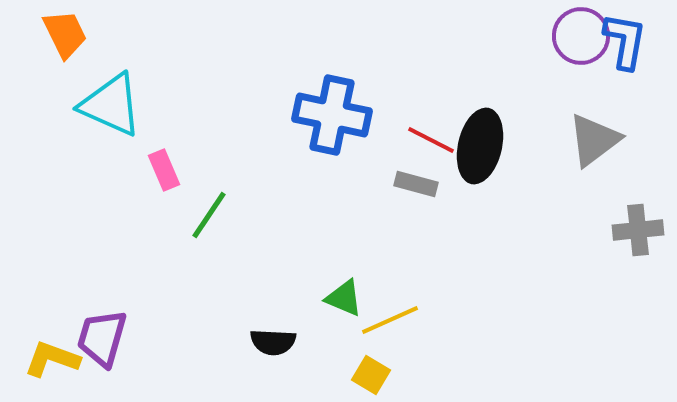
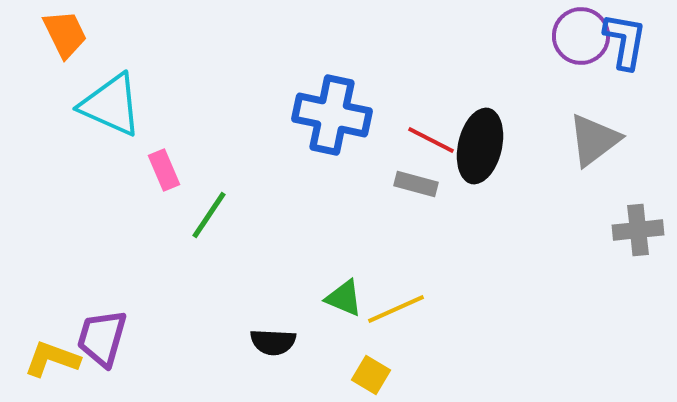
yellow line: moved 6 px right, 11 px up
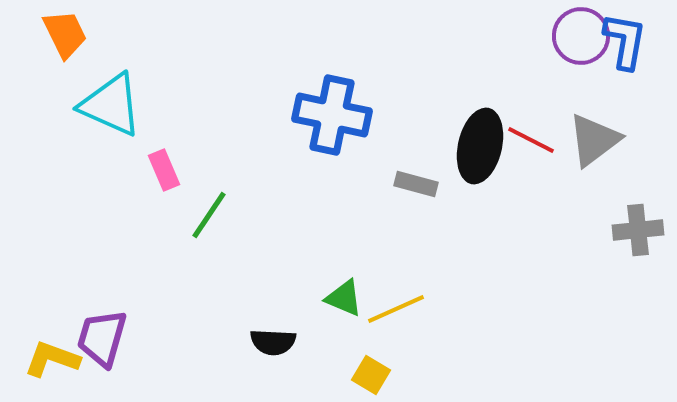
red line: moved 100 px right
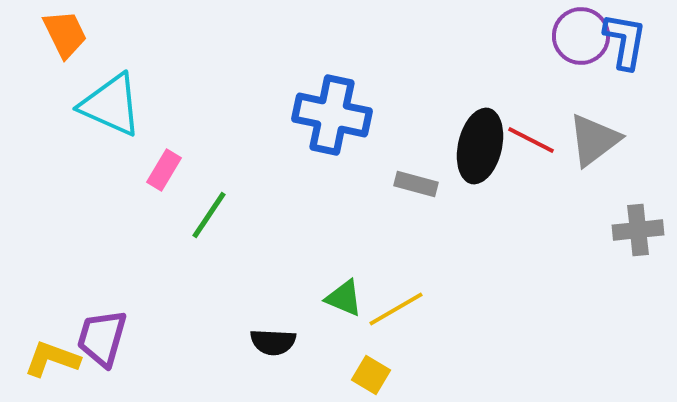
pink rectangle: rotated 54 degrees clockwise
yellow line: rotated 6 degrees counterclockwise
